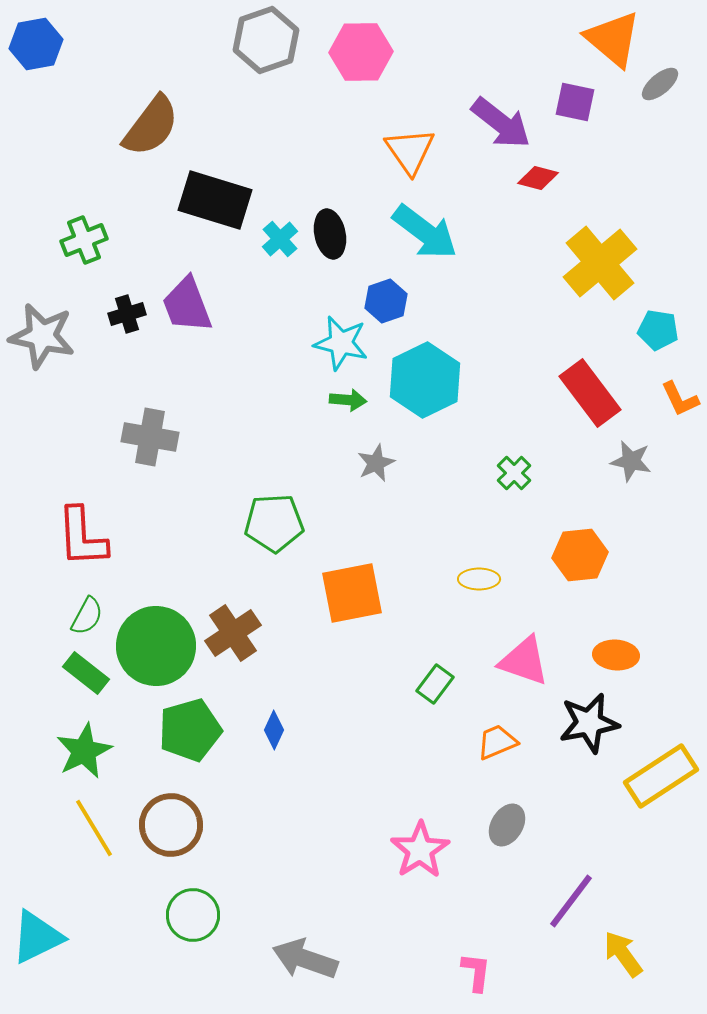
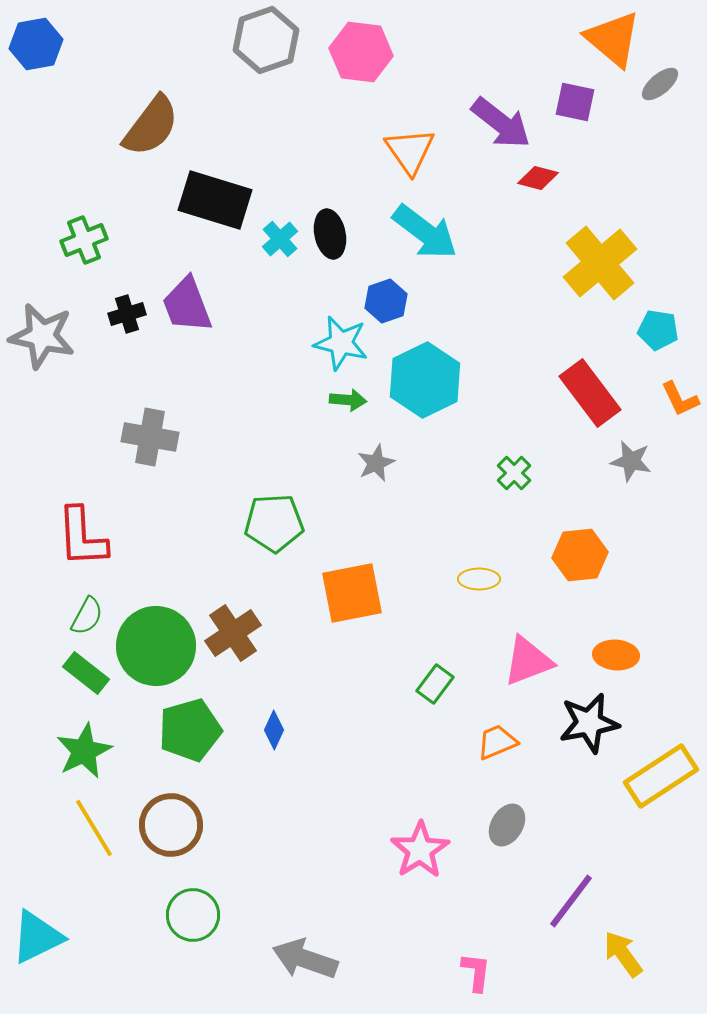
pink hexagon at (361, 52): rotated 8 degrees clockwise
pink triangle at (524, 661): moved 4 px right; rotated 40 degrees counterclockwise
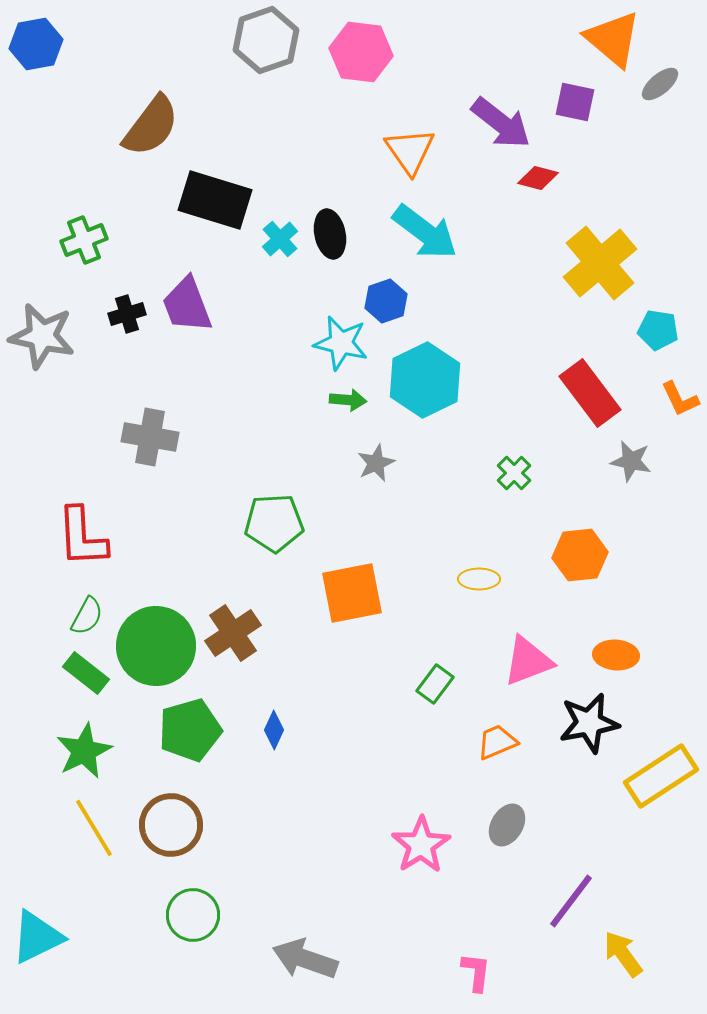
pink star at (420, 850): moved 1 px right, 5 px up
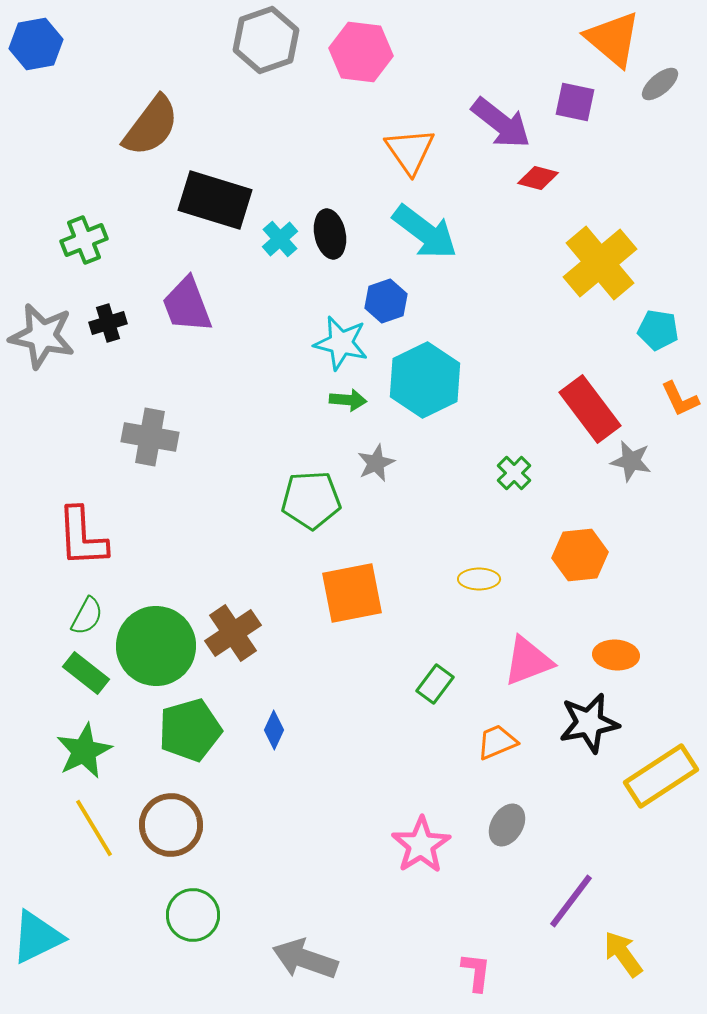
black cross at (127, 314): moved 19 px left, 9 px down
red rectangle at (590, 393): moved 16 px down
green pentagon at (274, 523): moved 37 px right, 23 px up
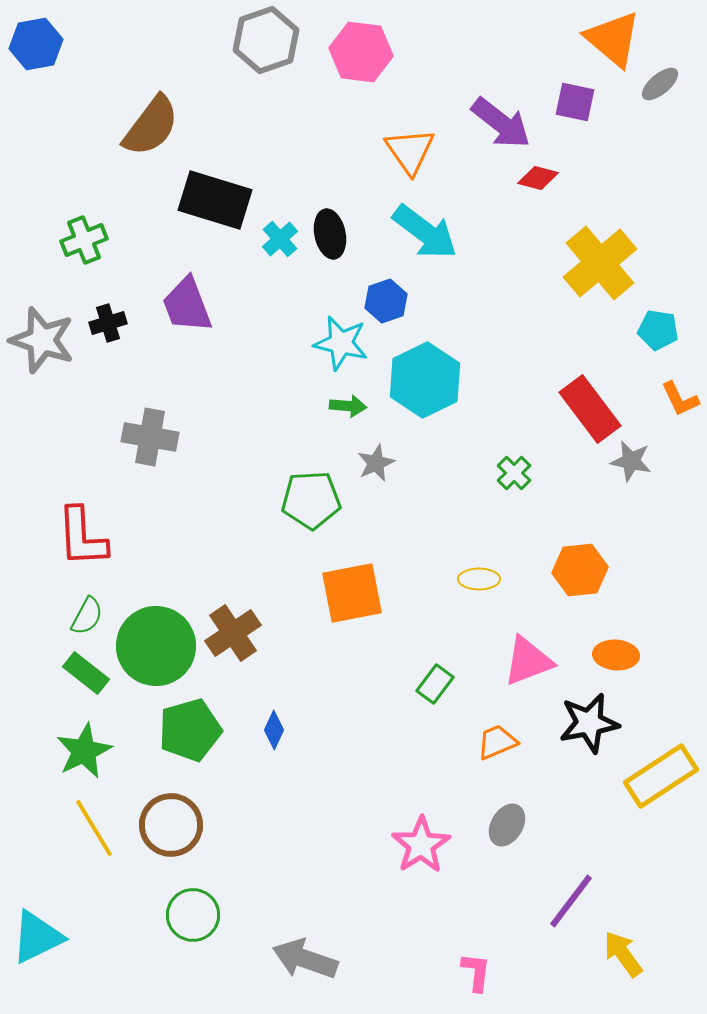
gray star at (42, 336): moved 4 px down; rotated 6 degrees clockwise
green arrow at (348, 400): moved 6 px down
orange hexagon at (580, 555): moved 15 px down
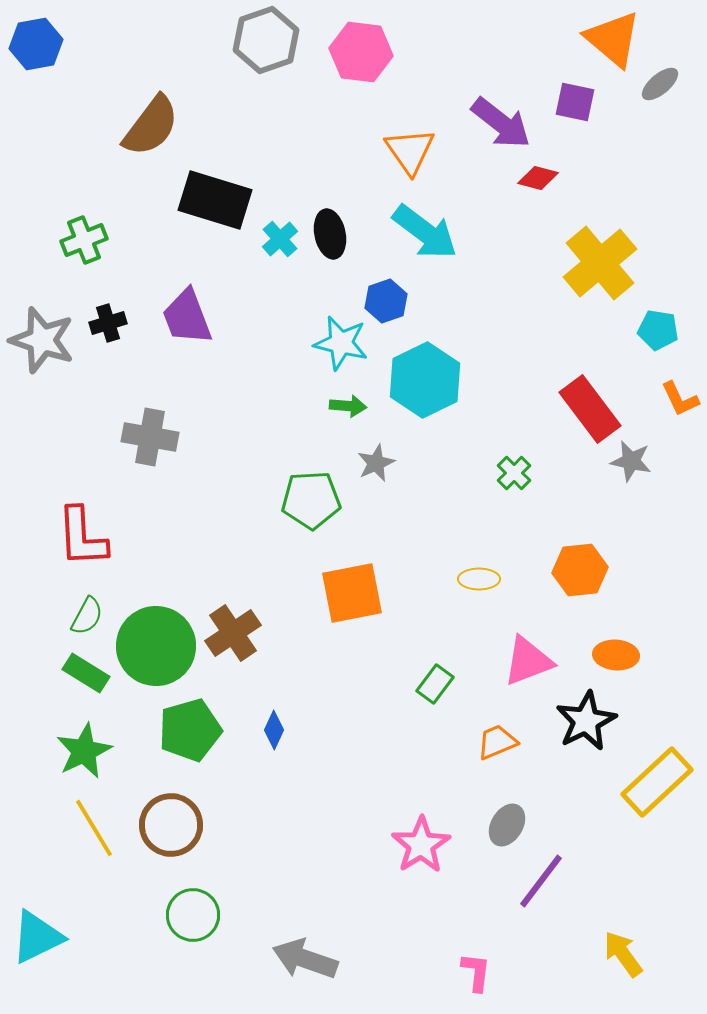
purple trapezoid at (187, 305): moved 12 px down
green rectangle at (86, 673): rotated 6 degrees counterclockwise
black star at (589, 723): moved 3 px left, 2 px up; rotated 16 degrees counterclockwise
yellow rectangle at (661, 776): moved 4 px left, 6 px down; rotated 10 degrees counterclockwise
purple line at (571, 901): moved 30 px left, 20 px up
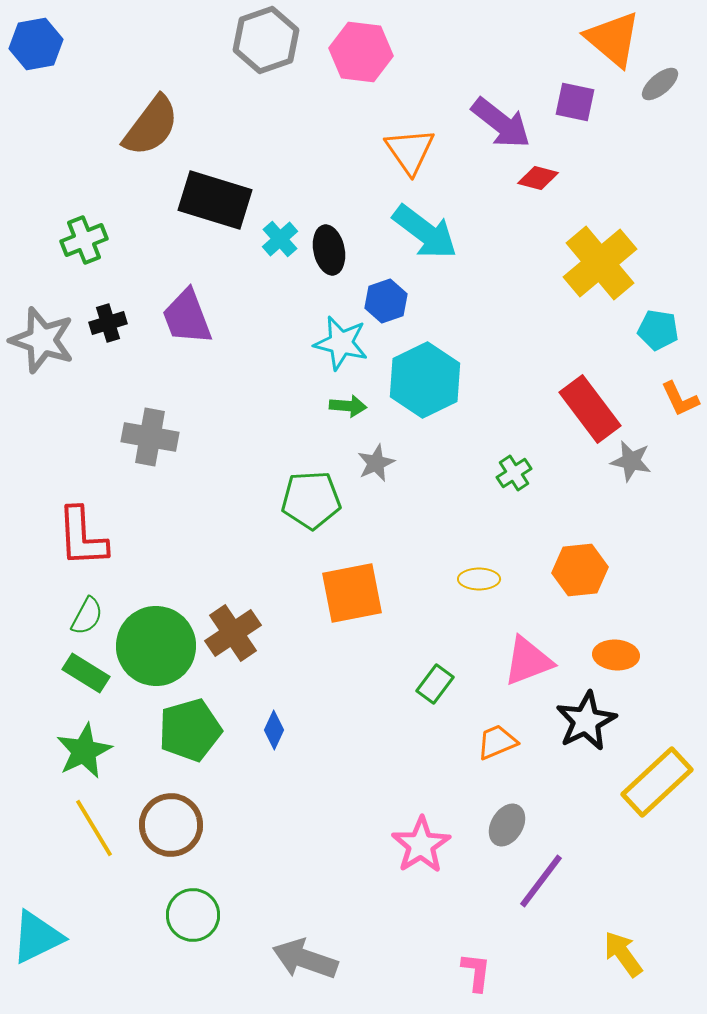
black ellipse at (330, 234): moved 1 px left, 16 px down
green cross at (514, 473): rotated 12 degrees clockwise
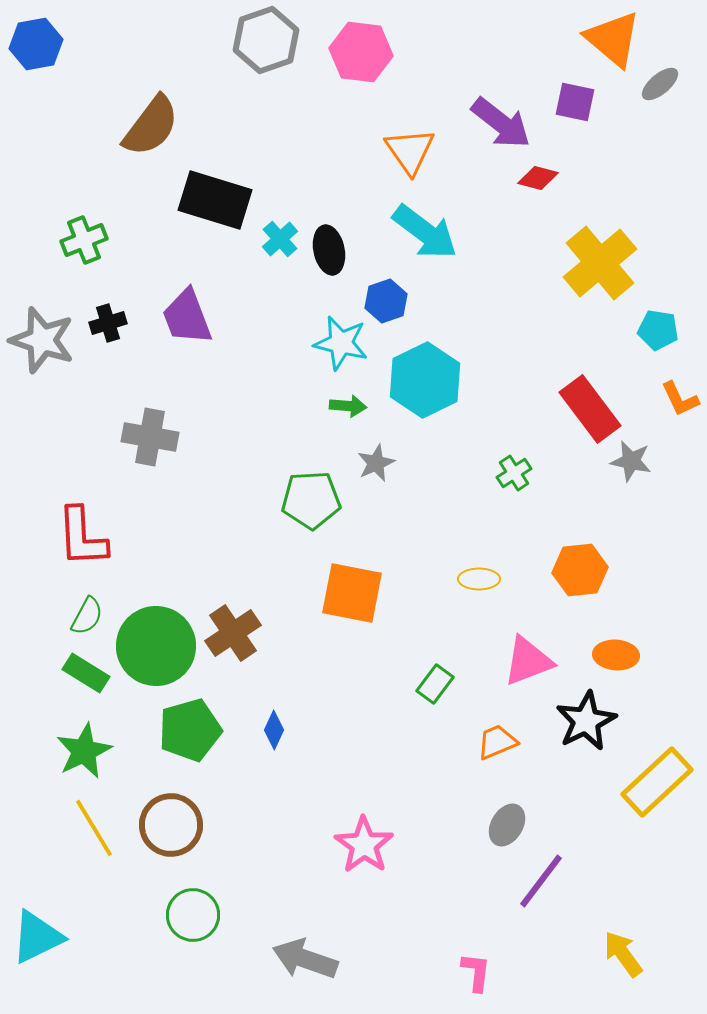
orange square at (352, 593): rotated 22 degrees clockwise
pink star at (421, 845): moved 57 px left; rotated 4 degrees counterclockwise
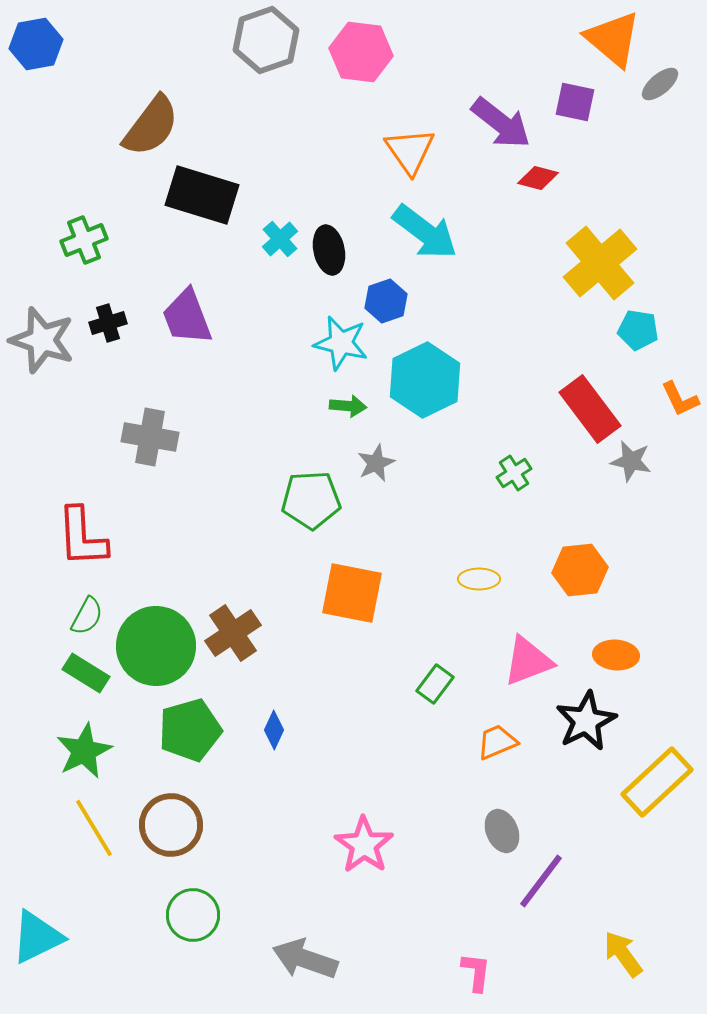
black rectangle at (215, 200): moved 13 px left, 5 px up
cyan pentagon at (658, 330): moved 20 px left
gray ellipse at (507, 825): moved 5 px left, 6 px down; rotated 54 degrees counterclockwise
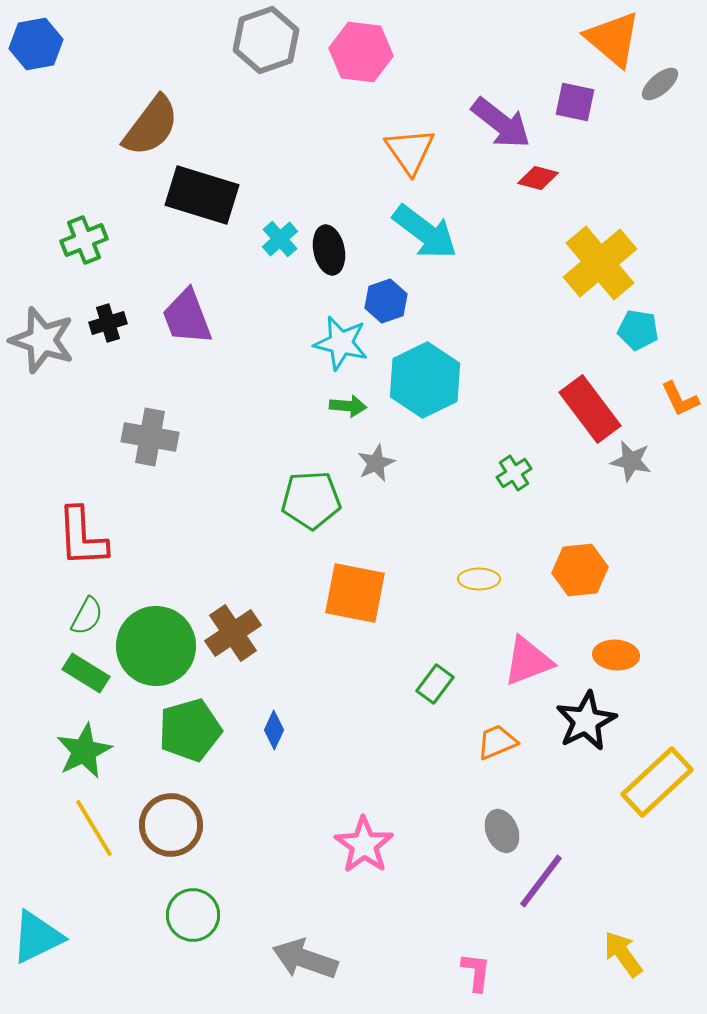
orange square at (352, 593): moved 3 px right
